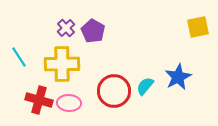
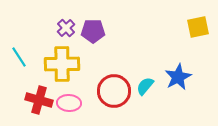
purple pentagon: rotated 30 degrees counterclockwise
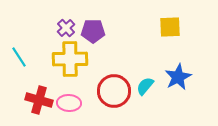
yellow square: moved 28 px left; rotated 10 degrees clockwise
yellow cross: moved 8 px right, 5 px up
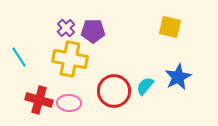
yellow square: rotated 15 degrees clockwise
yellow cross: rotated 12 degrees clockwise
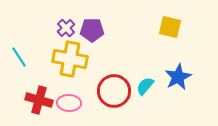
purple pentagon: moved 1 px left, 1 px up
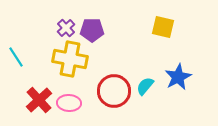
yellow square: moved 7 px left
cyan line: moved 3 px left
red cross: rotated 32 degrees clockwise
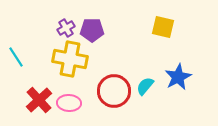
purple cross: rotated 12 degrees clockwise
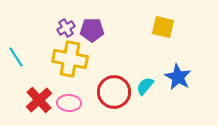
blue star: rotated 16 degrees counterclockwise
red circle: moved 1 px down
